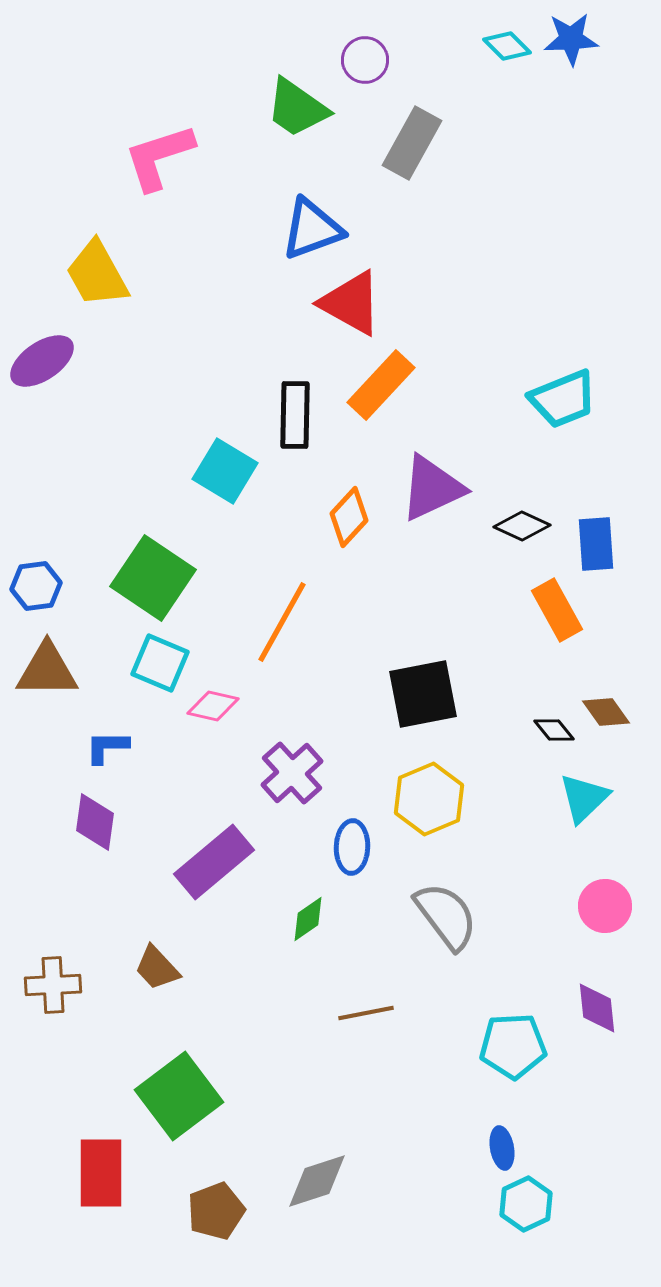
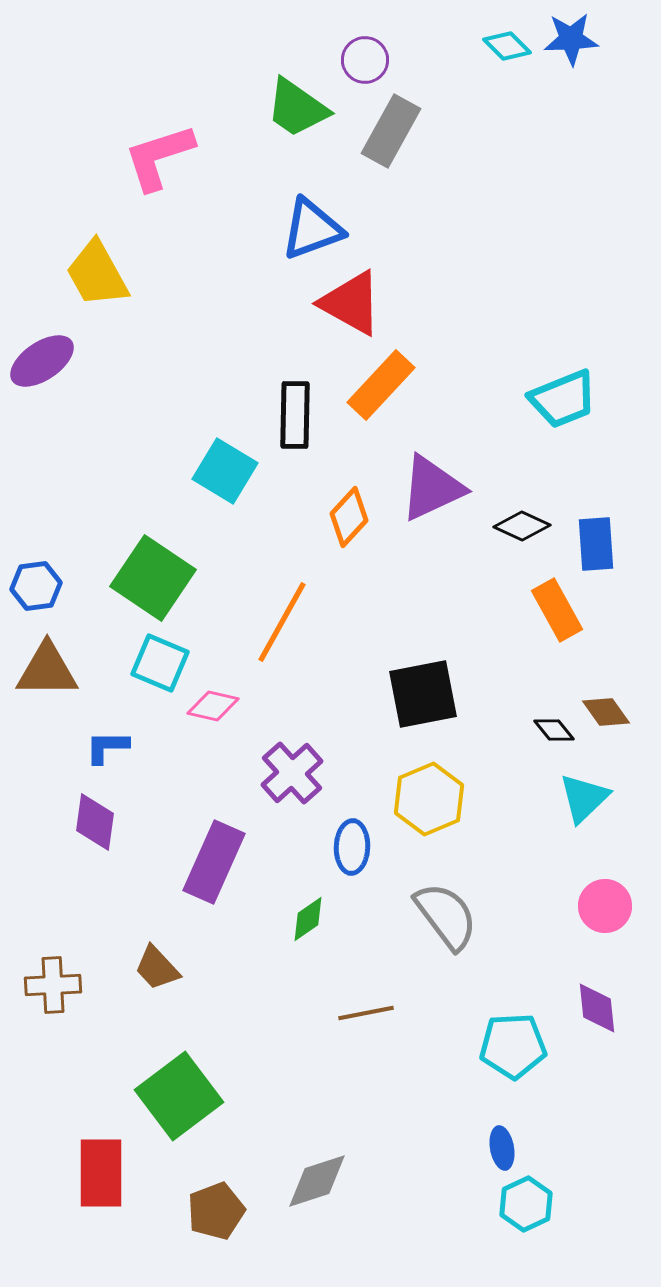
gray rectangle at (412, 143): moved 21 px left, 12 px up
purple rectangle at (214, 862): rotated 26 degrees counterclockwise
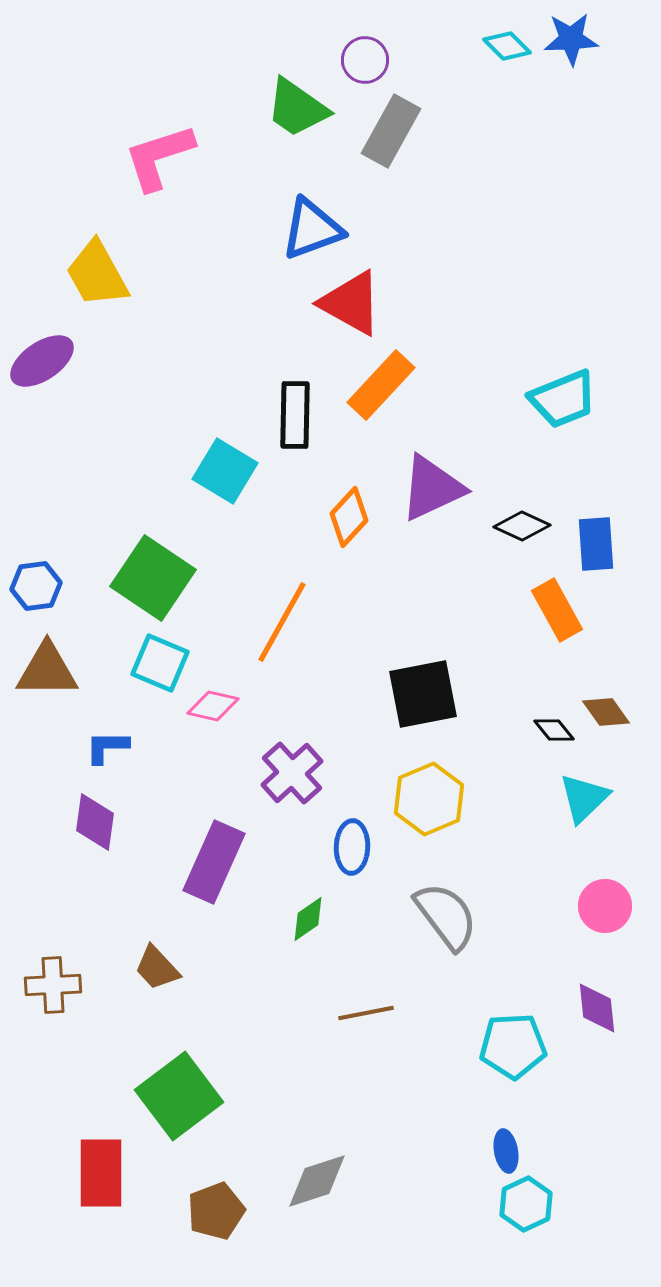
blue ellipse at (502, 1148): moved 4 px right, 3 px down
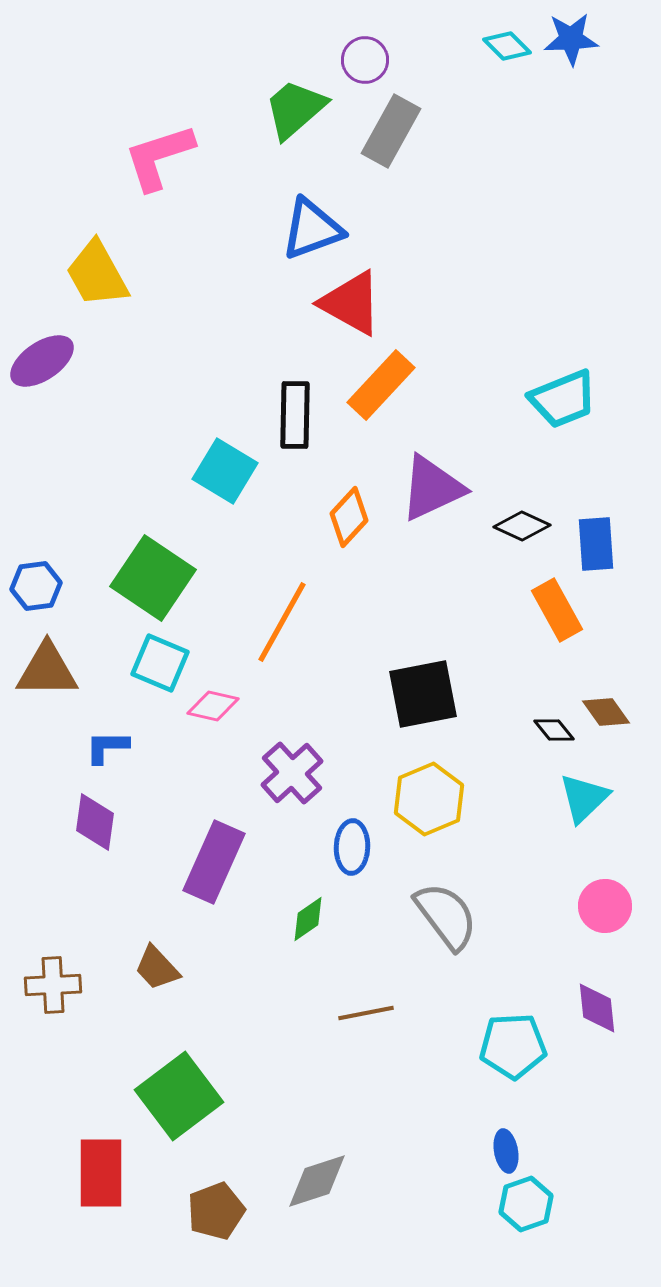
green trapezoid at (297, 108): moved 2 px left, 1 px down; rotated 104 degrees clockwise
cyan hexagon at (526, 1204): rotated 6 degrees clockwise
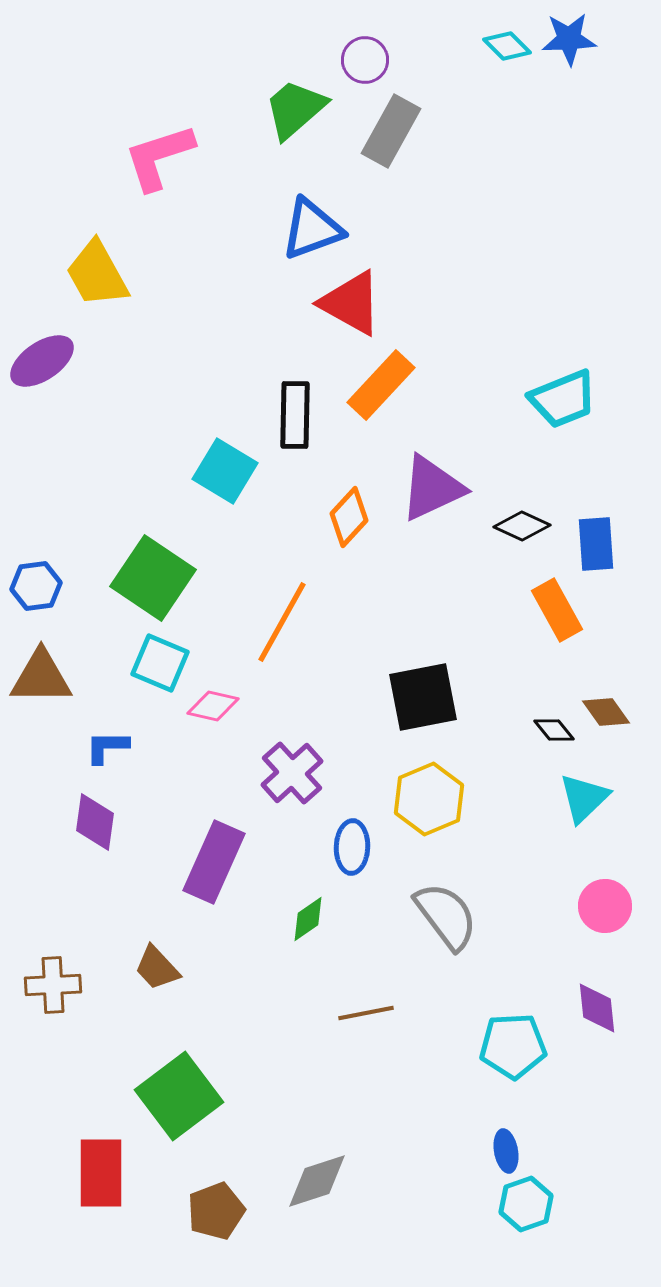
blue star at (571, 39): moved 2 px left
brown triangle at (47, 670): moved 6 px left, 7 px down
black square at (423, 694): moved 3 px down
